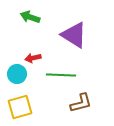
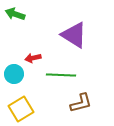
green arrow: moved 15 px left, 3 px up
cyan circle: moved 3 px left
yellow square: moved 1 px right, 2 px down; rotated 15 degrees counterclockwise
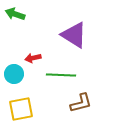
yellow square: rotated 20 degrees clockwise
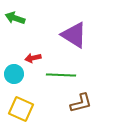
green arrow: moved 4 px down
yellow square: rotated 35 degrees clockwise
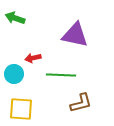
purple triangle: moved 1 px right; rotated 20 degrees counterclockwise
yellow square: rotated 20 degrees counterclockwise
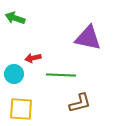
purple triangle: moved 13 px right, 3 px down
brown L-shape: moved 1 px left
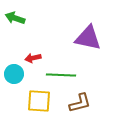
yellow square: moved 18 px right, 8 px up
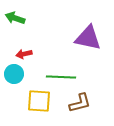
red arrow: moved 9 px left, 4 px up
green line: moved 2 px down
